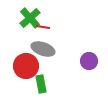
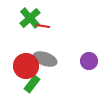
red line: moved 1 px up
gray ellipse: moved 2 px right, 10 px down
green rectangle: moved 9 px left; rotated 48 degrees clockwise
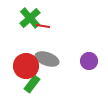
gray ellipse: moved 2 px right
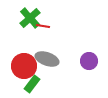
red circle: moved 2 px left
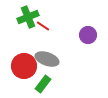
green cross: moved 2 px left, 1 px up; rotated 20 degrees clockwise
red line: rotated 24 degrees clockwise
purple circle: moved 1 px left, 26 px up
green rectangle: moved 11 px right
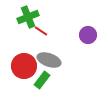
red line: moved 2 px left, 5 px down
gray ellipse: moved 2 px right, 1 px down
green rectangle: moved 1 px left, 4 px up
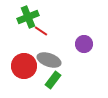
purple circle: moved 4 px left, 9 px down
green rectangle: moved 11 px right
